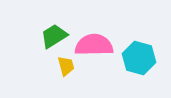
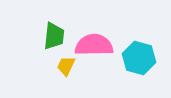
green trapezoid: rotated 128 degrees clockwise
yellow trapezoid: rotated 140 degrees counterclockwise
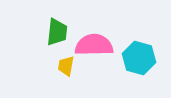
green trapezoid: moved 3 px right, 4 px up
yellow trapezoid: rotated 15 degrees counterclockwise
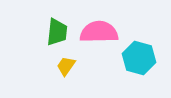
pink semicircle: moved 5 px right, 13 px up
yellow trapezoid: rotated 25 degrees clockwise
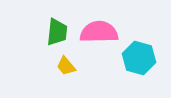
yellow trapezoid: rotated 75 degrees counterclockwise
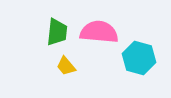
pink semicircle: rotated 6 degrees clockwise
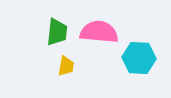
cyan hexagon: rotated 12 degrees counterclockwise
yellow trapezoid: rotated 130 degrees counterclockwise
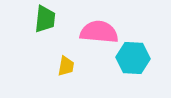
green trapezoid: moved 12 px left, 13 px up
cyan hexagon: moved 6 px left
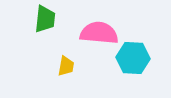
pink semicircle: moved 1 px down
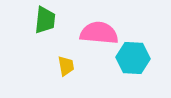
green trapezoid: moved 1 px down
yellow trapezoid: rotated 20 degrees counterclockwise
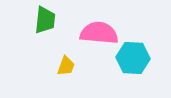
yellow trapezoid: rotated 30 degrees clockwise
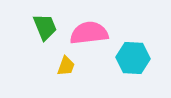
green trapezoid: moved 7 px down; rotated 28 degrees counterclockwise
pink semicircle: moved 10 px left; rotated 12 degrees counterclockwise
